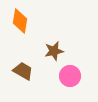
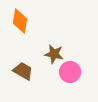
brown star: moved 3 px down; rotated 24 degrees clockwise
pink circle: moved 4 px up
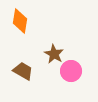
brown star: rotated 18 degrees clockwise
pink circle: moved 1 px right, 1 px up
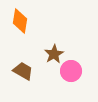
brown star: rotated 12 degrees clockwise
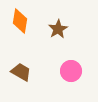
brown star: moved 4 px right, 25 px up
brown trapezoid: moved 2 px left, 1 px down
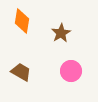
orange diamond: moved 2 px right
brown star: moved 3 px right, 4 px down
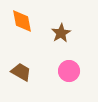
orange diamond: rotated 20 degrees counterclockwise
pink circle: moved 2 px left
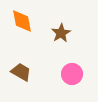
pink circle: moved 3 px right, 3 px down
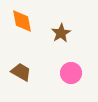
pink circle: moved 1 px left, 1 px up
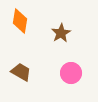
orange diamond: moved 2 px left; rotated 20 degrees clockwise
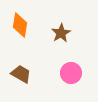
orange diamond: moved 4 px down
brown trapezoid: moved 2 px down
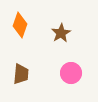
orange diamond: rotated 10 degrees clockwise
brown trapezoid: rotated 65 degrees clockwise
